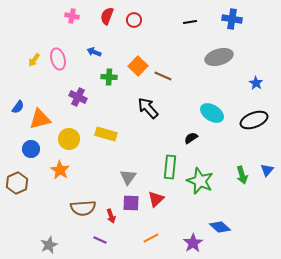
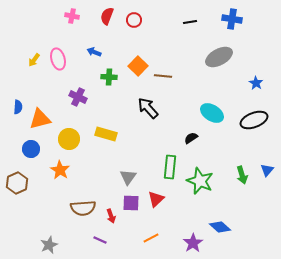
gray ellipse: rotated 12 degrees counterclockwise
brown line: rotated 18 degrees counterclockwise
blue semicircle: rotated 32 degrees counterclockwise
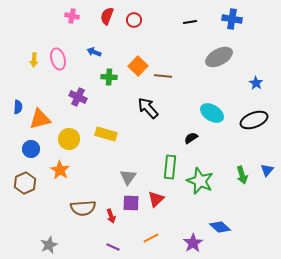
yellow arrow: rotated 32 degrees counterclockwise
brown hexagon: moved 8 px right
purple line: moved 13 px right, 7 px down
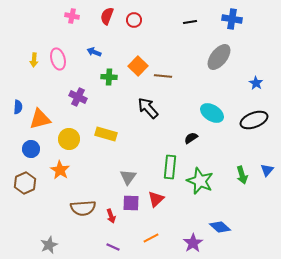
gray ellipse: rotated 24 degrees counterclockwise
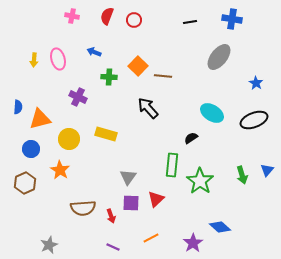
green rectangle: moved 2 px right, 2 px up
green star: rotated 12 degrees clockwise
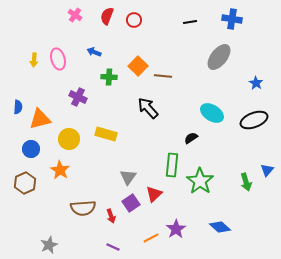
pink cross: moved 3 px right, 1 px up; rotated 24 degrees clockwise
green arrow: moved 4 px right, 7 px down
red triangle: moved 2 px left, 5 px up
purple square: rotated 36 degrees counterclockwise
purple star: moved 17 px left, 14 px up
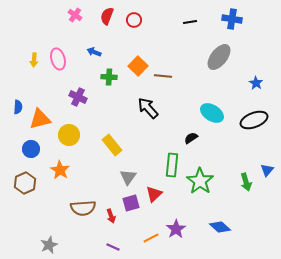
yellow rectangle: moved 6 px right, 11 px down; rotated 35 degrees clockwise
yellow circle: moved 4 px up
purple square: rotated 18 degrees clockwise
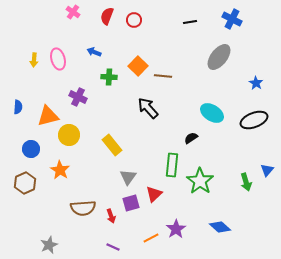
pink cross: moved 2 px left, 3 px up
blue cross: rotated 18 degrees clockwise
orange triangle: moved 8 px right, 3 px up
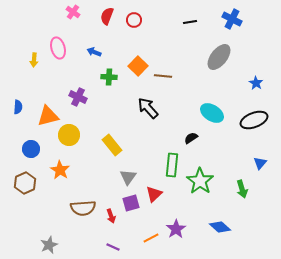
pink ellipse: moved 11 px up
blue triangle: moved 7 px left, 7 px up
green arrow: moved 4 px left, 7 px down
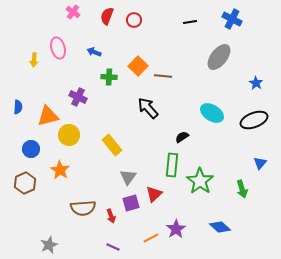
black semicircle: moved 9 px left, 1 px up
